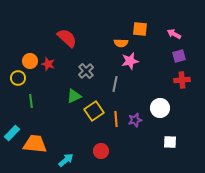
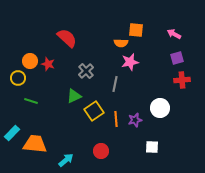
orange square: moved 4 px left, 1 px down
purple square: moved 2 px left, 2 px down
pink star: moved 1 px down
green line: rotated 64 degrees counterclockwise
white square: moved 18 px left, 5 px down
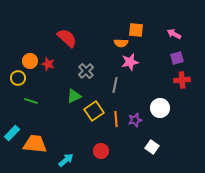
gray line: moved 1 px down
white square: rotated 32 degrees clockwise
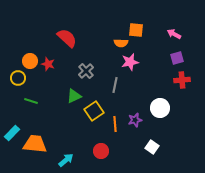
orange line: moved 1 px left, 5 px down
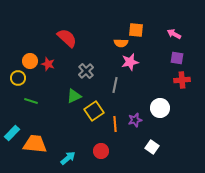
purple square: rotated 24 degrees clockwise
cyan arrow: moved 2 px right, 2 px up
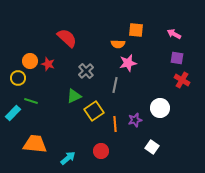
orange semicircle: moved 3 px left, 1 px down
pink star: moved 2 px left, 1 px down
red cross: rotated 35 degrees clockwise
cyan rectangle: moved 1 px right, 20 px up
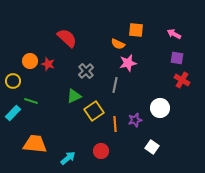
orange semicircle: rotated 24 degrees clockwise
yellow circle: moved 5 px left, 3 px down
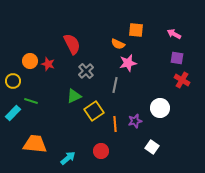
red semicircle: moved 5 px right, 6 px down; rotated 20 degrees clockwise
purple star: moved 1 px down
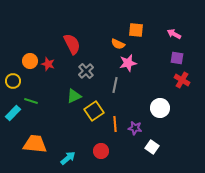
purple star: moved 7 px down; rotated 24 degrees clockwise
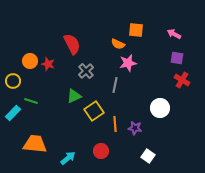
white square: moved 4 px left, 9 px down
